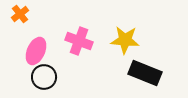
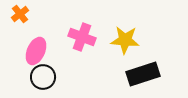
pink cross: moved 3 px right, 4 px up
black rectangle: moved 2 px left, 1 px down; rotated 40 degrees counterclockwise
black circle: moved 1 px left
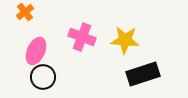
orange cross: moved 5 px right, 2 px up
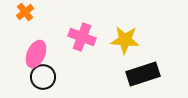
pink ellipse: moved 3 px down
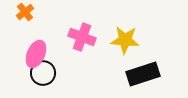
black circle: moved 4 px up
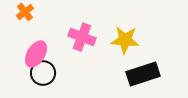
pink ellipse: rotated 8 degrees clockwise
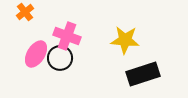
pink cross: moved 15 px left, 1 px up
black circle: moved 17 px right, 15 px up
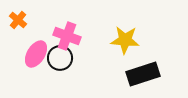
orange cross: moved 7 px left, 8 px down; rotated 12 degrees counterclockwise
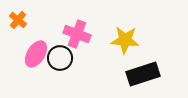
pink cross: moved 10 px right, 2 px up
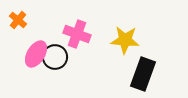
black circle: moved 5 px left, 1 px up
black rectangle: rotated 52 degrees counterclockwise
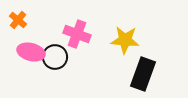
pink ellipse: moved 5 px left, 2 px up; rotated 72 degrees clockwise
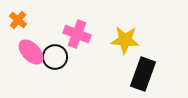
pink ellipse: rotated 32 degrees clockwise
